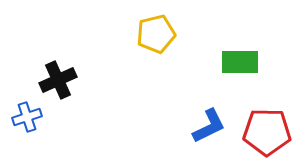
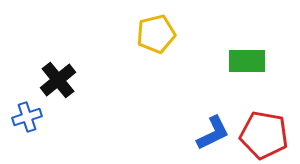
green rectangle: moved 7 px right, 1 px up
black cross: rotated 15 degrees counterclockwise
blue L-shape: moved 4 px right, 7 px down
red pentagon: moved 3 px left, 3 px down; rotated 9 degrees clockwise
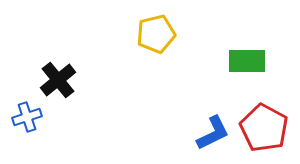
red pentagon: moved 7 px up; rotated 18 degrees clockwise
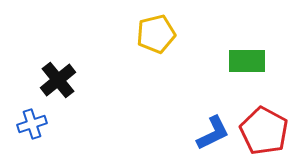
blue cross: moved 5 px right, 7 px down
red pentagon: moved 3 px down
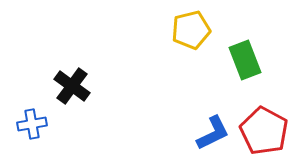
yellow pentagon: moved 35 px right, 4 px up
green rectangle: moved 2 px left, 1 px up; rotated 69 degrees clockwise
black cross: moved 14 px right, 6 px down; rotated 15 degrees counterclockwise
blue cross: rotated 8 degrees clockwise
